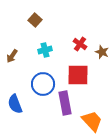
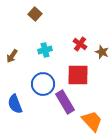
brown square: moved 6 px up
purple rectangle: moved 1 px up; rotated 20 degrees counterclockwise
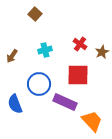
brown star: rotated 24 degrees clockwise
blue circle: moved 4 px left
purple rectangle: rotated 35 degrees counterclockwise
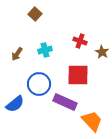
red cross: moved 3 px up; rotated 16 degrees counterclockwise
brown star: rotated 16 degrees counterclockwise
brown arrow: moved 5 px right, 2 px up
blue semicircle: rotated 108 degrees counterclockwise
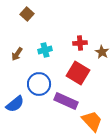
brown square: moved 8 px left
red cross: moved 2 px down; rotated 24 degrees counterclockwise
red square: moved 2 px up; rotated 30 degrees clockwise
purple rectangle: moved 1 px right, 1 px up
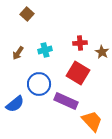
brown arrow: moved 1 px right, 1 px up
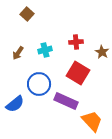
red cross: moved 4 px left, 1 px up
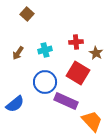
brown star: moved 6 px left, 1 px down
blue circle: moved 6 px right, 2 px up
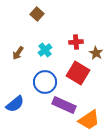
brown square: moved 10 px right
cyan cross: rotated 24 degrees counterclockwise
purple rectangle: moved 2 px left, 4 px down
orange trapezoid: moved 3 px left, 1 px up; rotated 100 degrees clockwise
